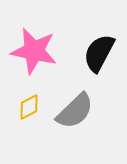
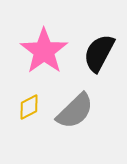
pink star: moved 10 px right; rotated 24 degrees clockwise
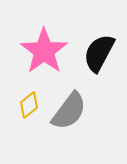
yellow diamond: moved 2 px up; rotated 12 degrees counterclockwise
gray semicircle: moved 6 px left; rotated 9 degrees counterclockwise
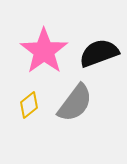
black semicircle: rotated 42 degrees clockwise
gray semicircle: moved 6 px right, 8 px up
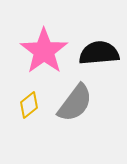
black semicircle: rotated 15 degrees clockwise
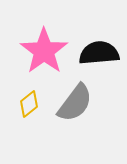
yellow diamond: moved 1 px up
